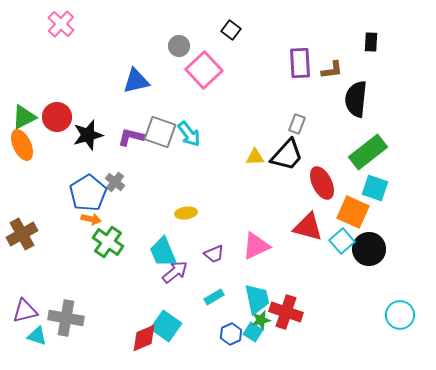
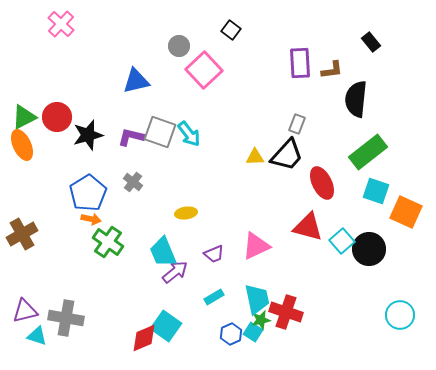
black rectangle at (371, 42): rotated 42 degrees counterclockwise
gray cross at (115, 182): moved 18 px right
cyan square at (375, 188): moved 1 px right, 3 px down
orange square at (353, 212): moved 53 px right
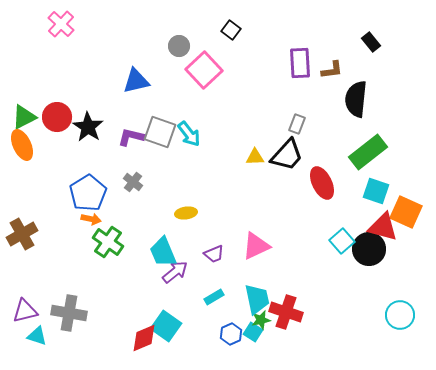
black star at (88, 135): moved 8 px up; rotated 24 degrees counterclockwise
red triangle at (308, 227): moved 75 px right
gray cross at (66, 318): moved 3 px right, 5 px up
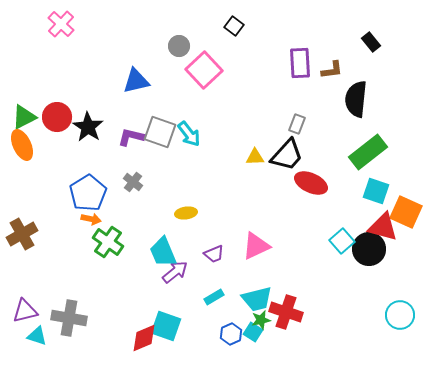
black square at (231, 30): moved 3 px right, 4 px up
red ellipse at (322, 183): moved 11 px left; rotated 40 degrees counterclockwise
cyan trapezoid at (257, 299): rotated 88 degrees clockwise
gray cross at (69, 313): moved 5 px down
cyan square at (166, 326): rotated 16 degrees counterclockwise
